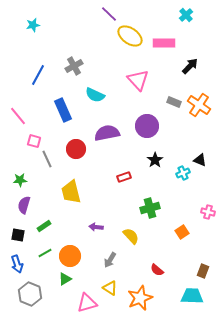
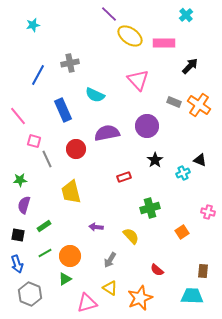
gray cross at (74, 66): moved 4 px left, 3 px up; rotated 18 degrees clockwise
brown rectangle at (203, 271): rotated 16 degrees counterclockwise
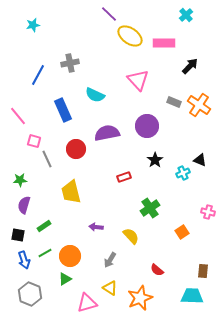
green cross at (150, 208): rotated 18 degrees counterclockwise
blue arrow at (17, 264): moved 7 px right, 4 px up
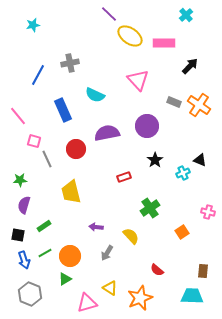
gray arrow at (110, 260): moved 3 px left, 7 px up
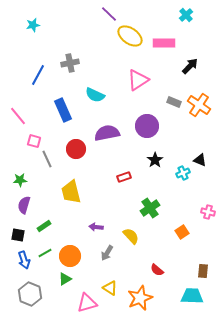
pink triangle at (138, 80): rotated 40 degrees clockwise
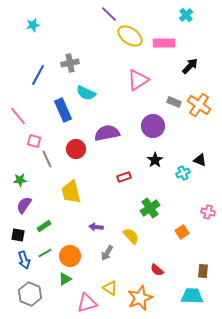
cyan semicircle at (95, 95): moved 9 px left, 2 px up
purple circle at (147, 126): moved 6 px right
purple semicircle at (24, 205): rotated 18 degrees clockwise
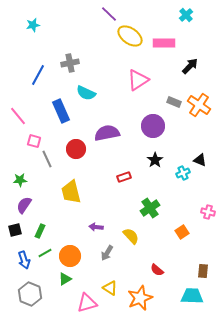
blue rectangle at (63, 110): moved 2 px left, 1 px down
green rectangle at (44, 226): moved 4 px left, 5 px down; rotated 32 degrees counterclockwise
black square at (18, 235): moved 3 px left, 5 px up; rotated 24 degrees counterclockwise
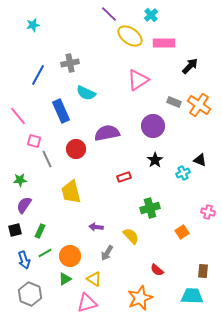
cyan cross at (186, 15): moved 35 px left
green cross at (150, 208): rotated 18 degrees clockwise
yellow triangle at (110, 288): moved 16 px left, 9 px up
